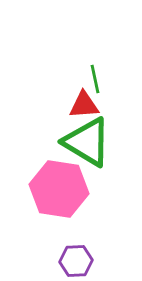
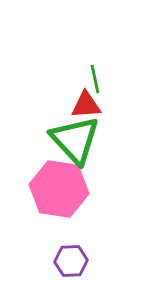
red triangle: moved 2 px right
green triangle: moved 12 px left, 2 px up; rotated 16 degrees clockwise
purple hexagon: moved 5 px left
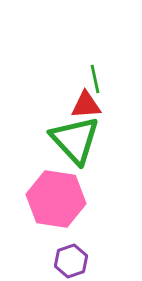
pink hexagon: moved 3 px left, 10 px down
purple hexagon: rotated 16 degrees counterclockwise
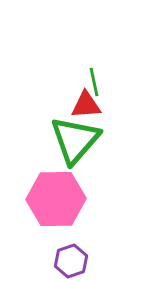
green line: moved 1 px left, 3 px down
green triangle: rotated 24 degrees clockwise
pink hexagon: rotated 10 degrees counterclockwise
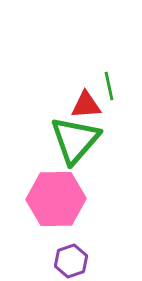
green line: moved 15 px right, 4 px down
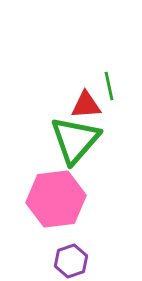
pink hexagon: rotated 6 degrees counterclockwise
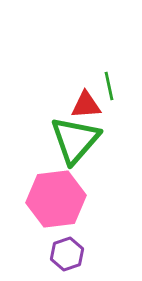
purple hexagon: moved 4 px left, 7 px up
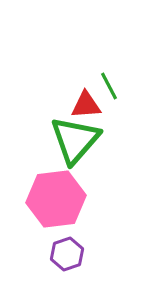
green line: rotated 16 degrees counterclockwise
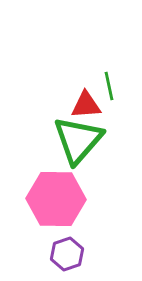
green line: rotated 16 degrees clockwise
green triangle: moved 3 px right
pink hexagon: rotated 8 degrees clockwise
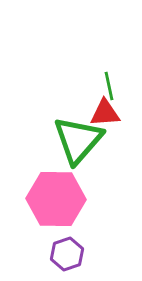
red triangle: moved 19 px right, 8 px down
